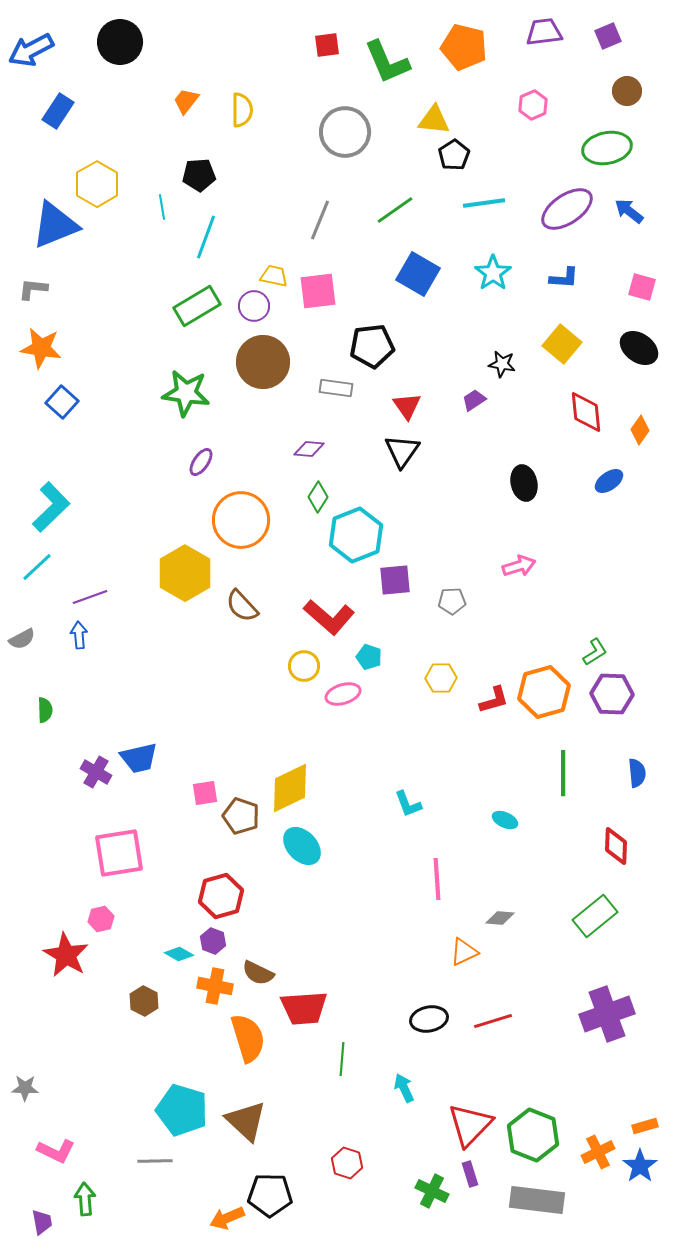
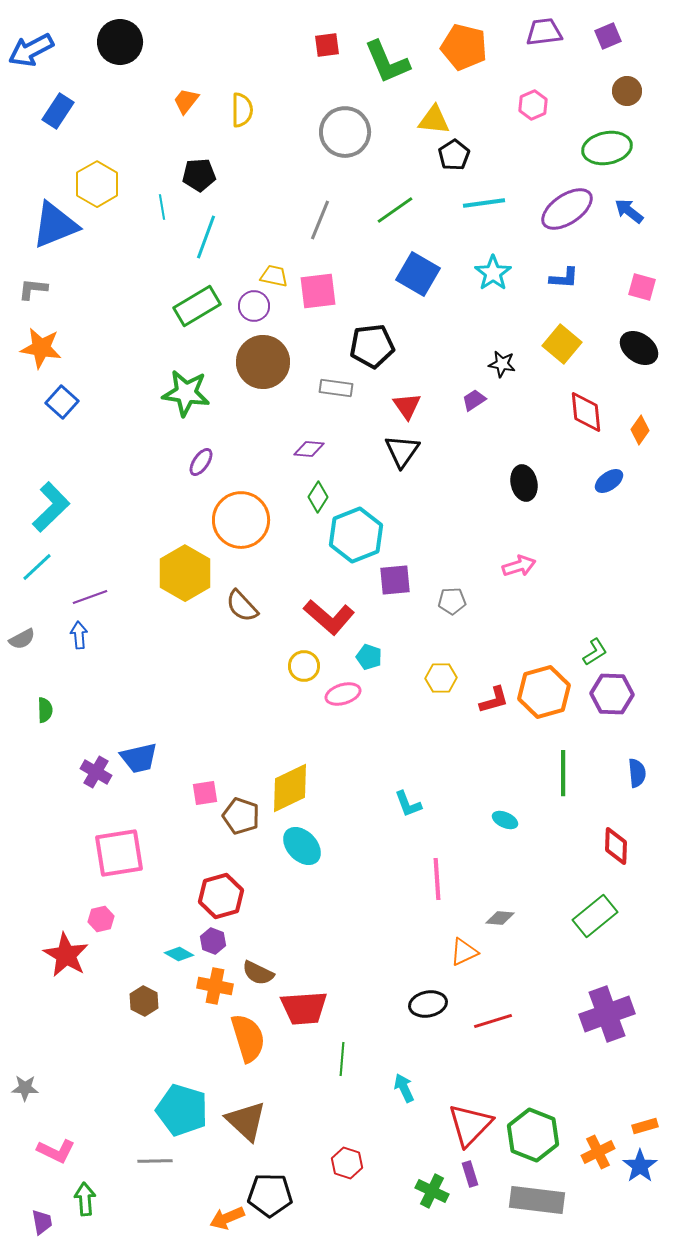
black ellipse at (429, 1019): moved 1 px left, 15 px up
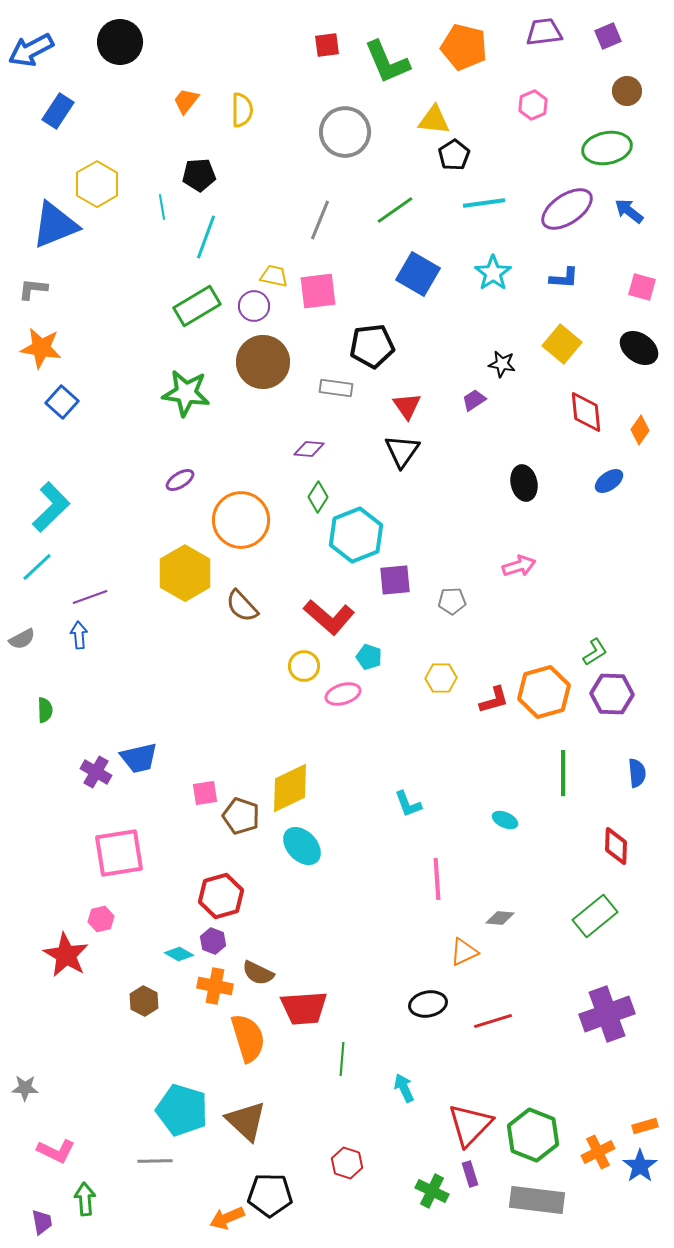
purple ellipse at (201, 462): moved 21 px left, 18 px down; rotated 24 degrees clockwise
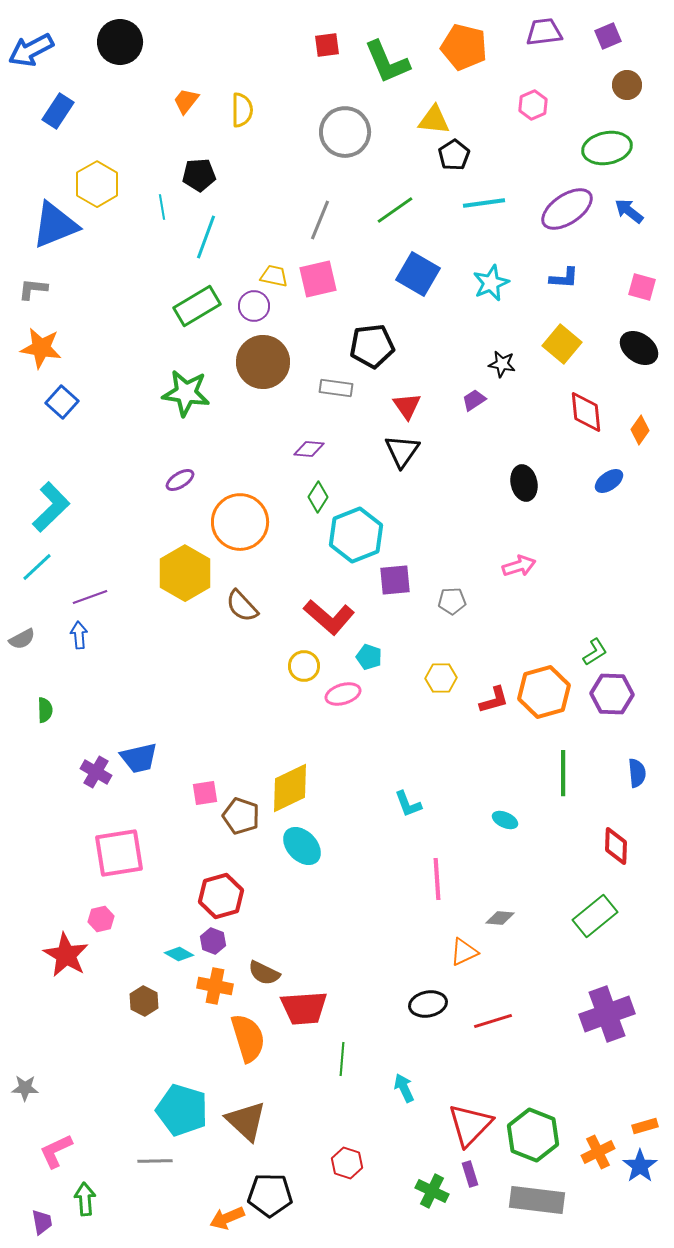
brown circle at (627, 91): moved 6 px up
cyan star at (493, 273): moved 2 px left, 10 px down; rotated 12 degrees clockwise
pink square at (318, 291): moved 12 px up; rotated 6 degrees counterclockwise
orange circle at (241, 520): moved 1 px left, 2 px down
brown semicircle at (258, 973): moved 6 px right
pink L-shape at (56, 1151): rotated 129 degrees clockwise
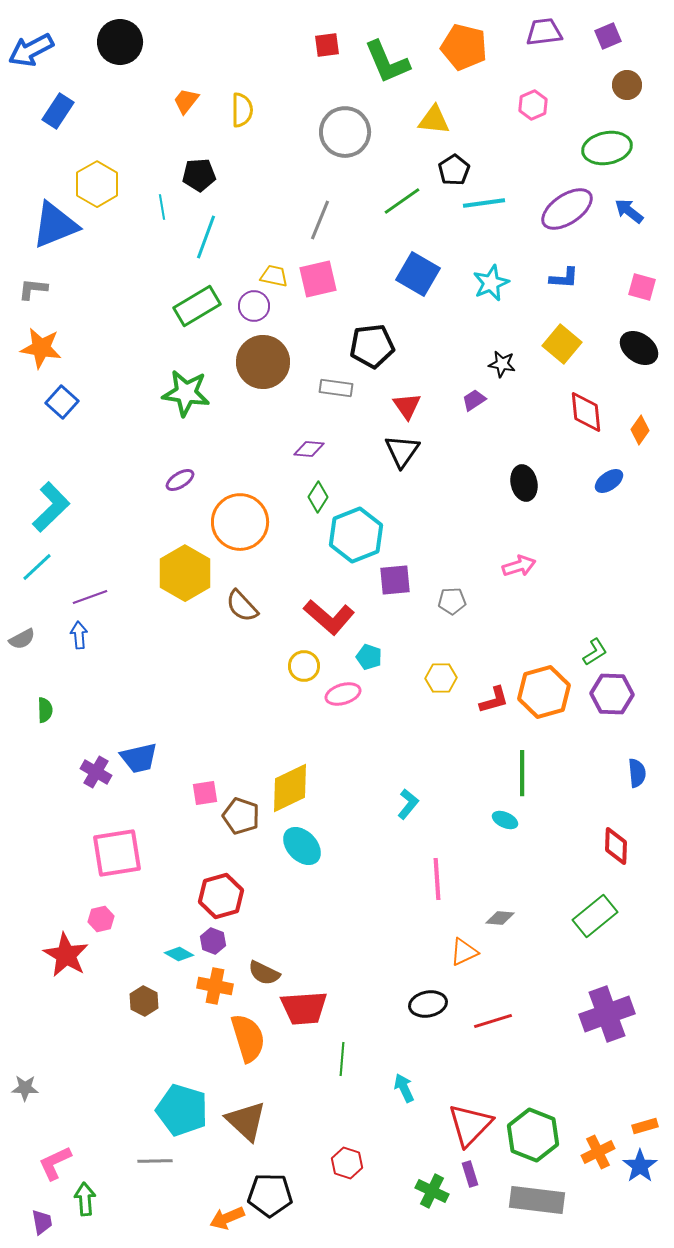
black pentagon at (454, 155): moved 15 px down
green line at (395, 210): moved 7 px right, 9 px up
green line at (563, 773): moved 41 px left
cyan L-shape at (408, 804): rotated 120 degrees counterclockwise
pink square at (119, 853): moved 2 px left
pink L-shape at (56, 1151): moved 1 px left, 12 px down
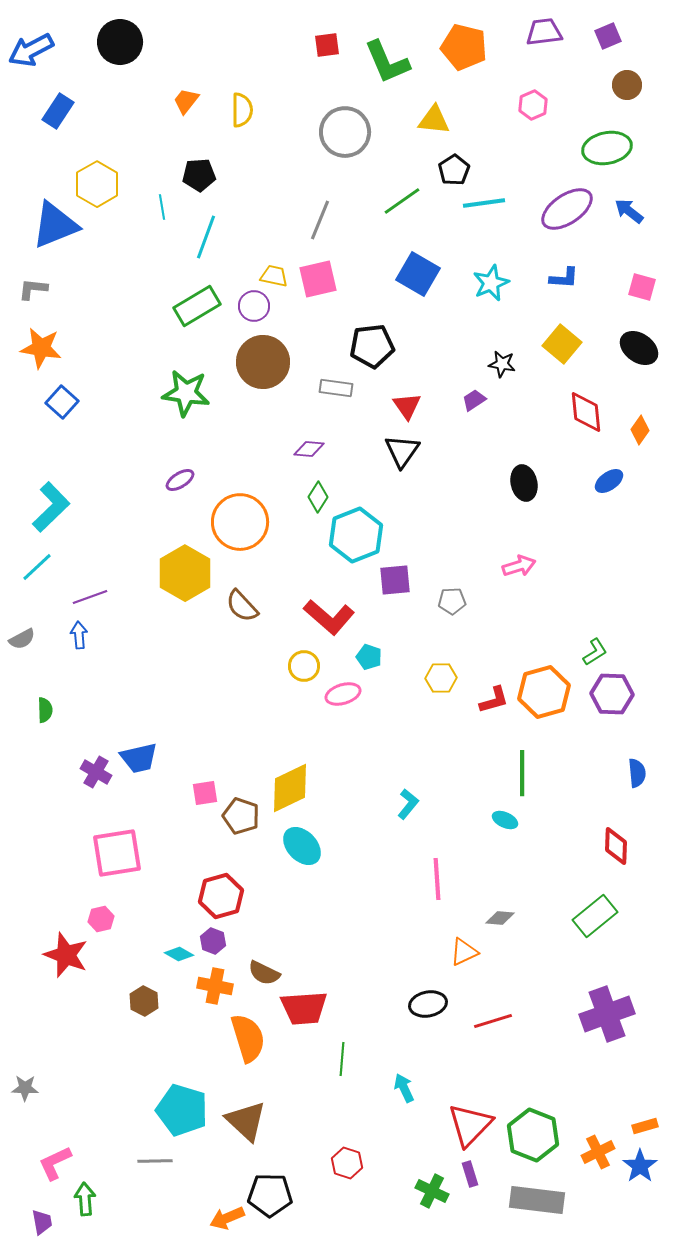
red star at (66, 955): rotated 9 degrees counterclockwise
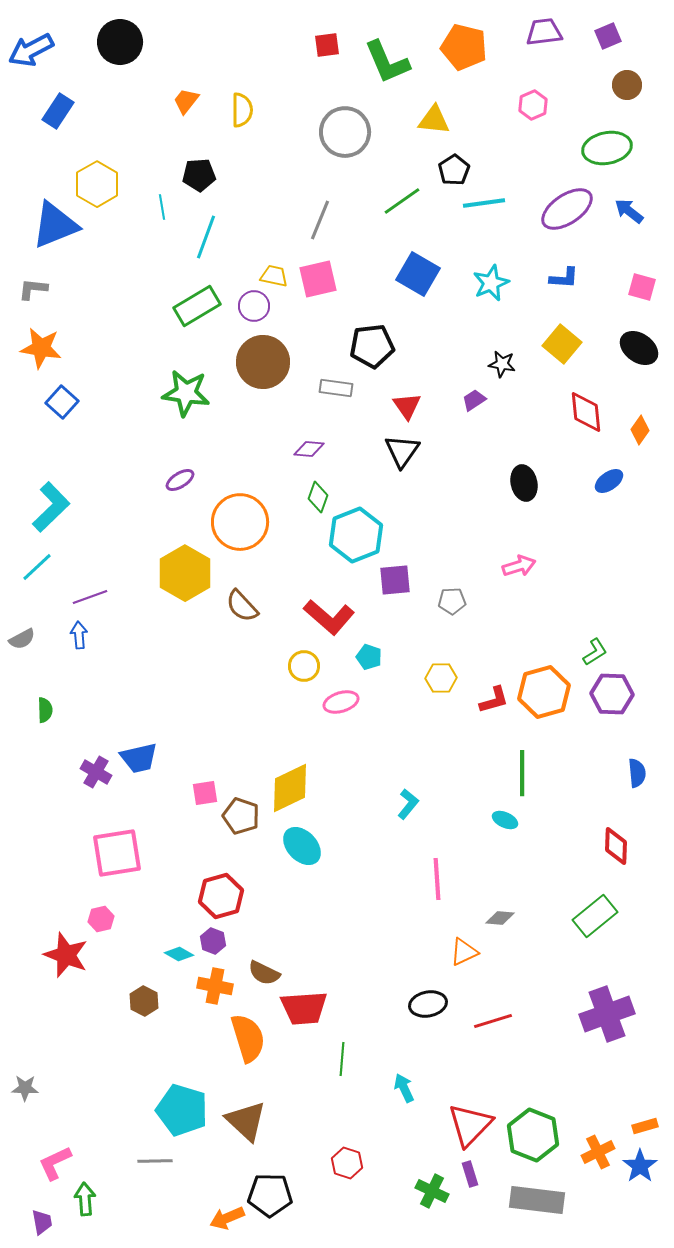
green diamond at (318, 497): rotated 12 degrees counterclockwise
pink ellipse at (343, 694): moved 2 px left, 8 px down
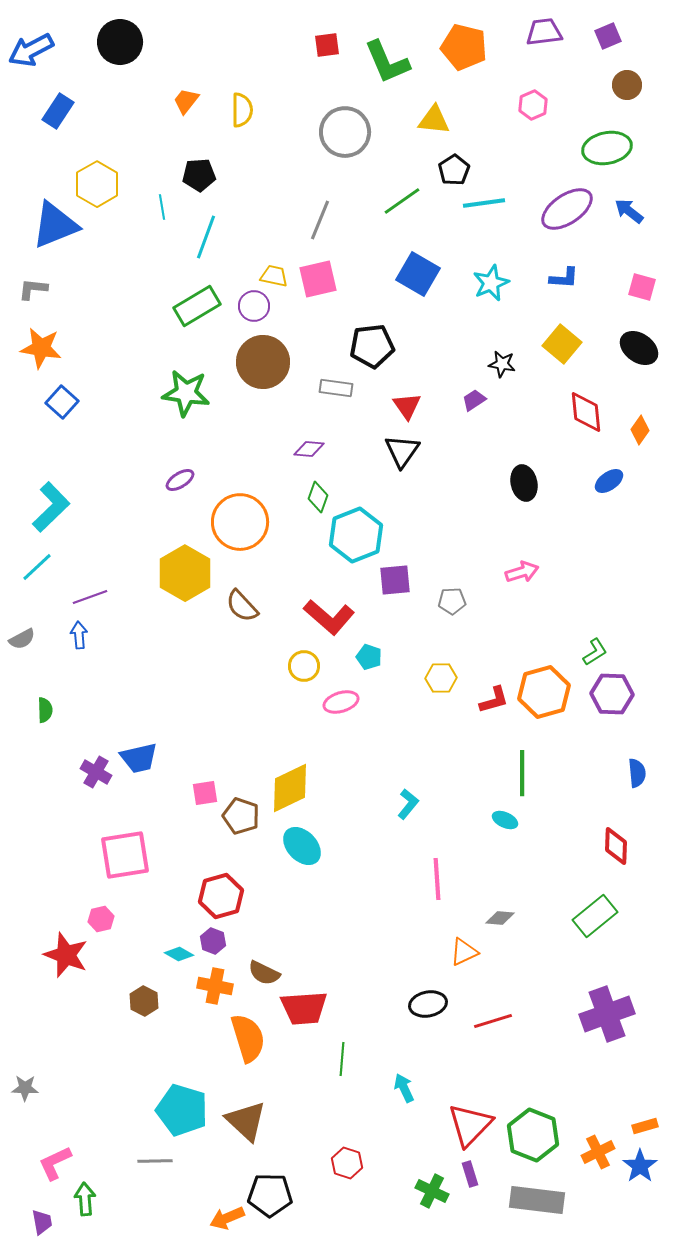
pink arrow at (519, 566): moved 3 px right, 6 px down
pink square at (117, 853): moved 8 px right, 2 px down
